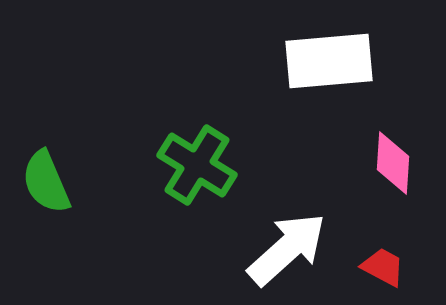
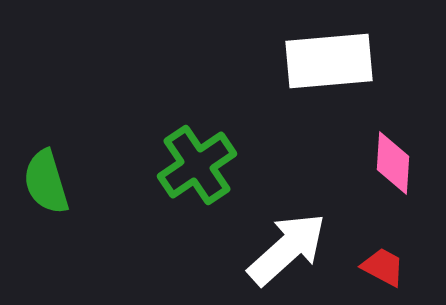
green cross: rotated 24 degrees clockwise
green semicircle: rotated 6 degrees clockwise
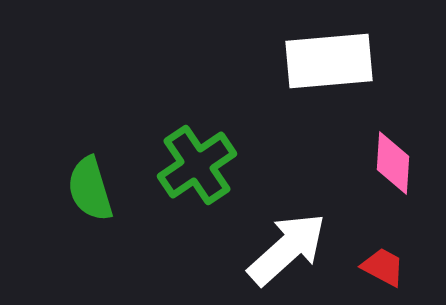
green semicircle: moved 44 px right, 7 px down
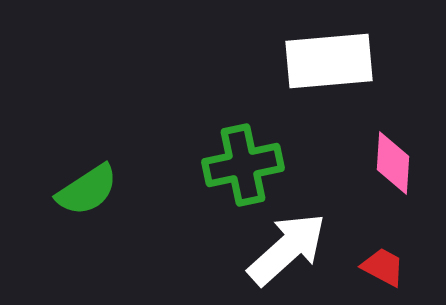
green cross: moved 46 px right; rotated 22 degrees clockwise
green semicircle: moved 3 px left, 1 px down; rotated 106 degrees counterclockwise
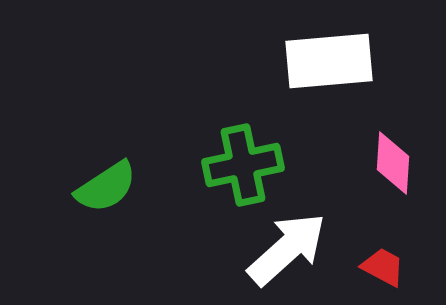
green semicircle: moved 19 px right, 3 px up
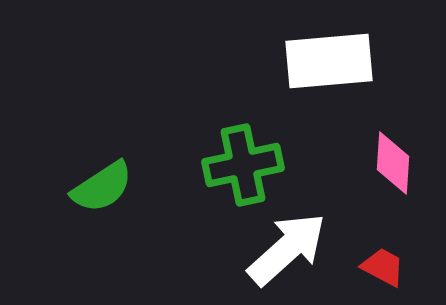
green semicircle: moved 4 px left
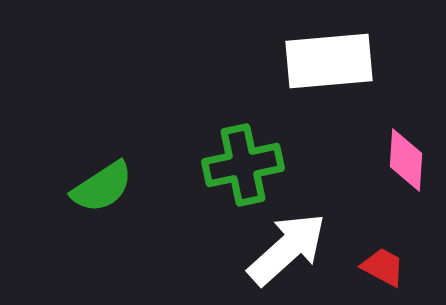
pink diamond: moved 13 px right, 3 px up
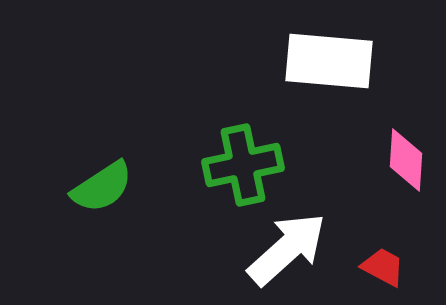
white rectangle: rotated 10 degrees clockwise
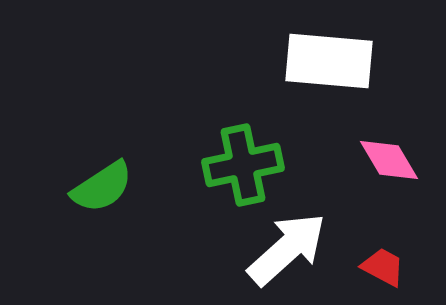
pink diamond: moved 17 px left; rotated 34 degrees counterclockwise
